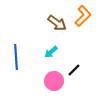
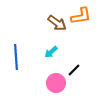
orange L-shape: moved 2 px left; rotated 35 degrees clockwise
pink circle: moved 2 px right, 2 px down
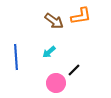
brown arrow: moved 3 px left, 2 px up
cyan arrow: moved 2 px left
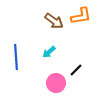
black line: moved 2 px right
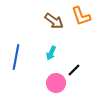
orange L-shape: rotated 80 degrees clockwise
cyan arrow: moved 2 px right, 1 px down; rotated 24 degrees counterclockwise
blue line: rotated 15 degrees clockwise
black line: moved 2 px left
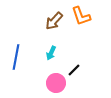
brown arrow: rotated 96 degrees clockwise
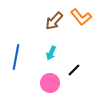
orange L-shape: moved 1 px down; rotated 20 degrees counterclockwise
pink circle: moved 6 px left
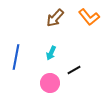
orange L-shape: moved 8 px right
brown arrow: moved 1 px right, 3 px up
black line: rotated 16 degrees clockwise
